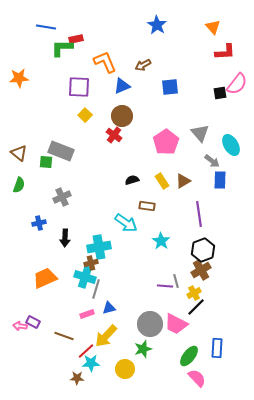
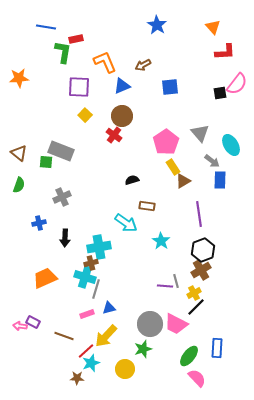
green L-shape at (62, 48): moved 1 px right, 4 px down; rotated 100 degrees clockwise
yellow rectangle at (162, 181): moved 11 px right, 14 px up
cyan star at (91, 363): rotated 18 degrees counterclockwise
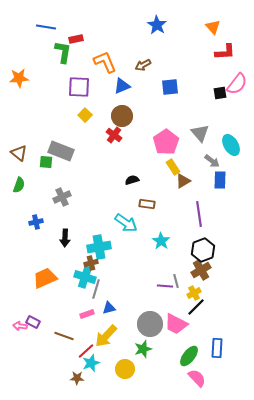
brown rectangle at (147, 206): moved 2 px up
blue cross at (39, 223): moved 3 px left, 1 px up
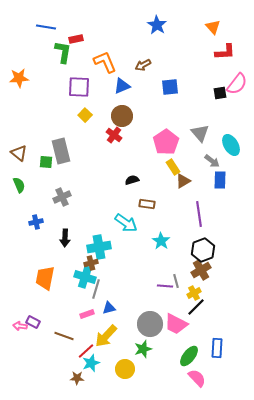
gray rectangle at (61, 151): rotated 55 degrees clockwise
green semicircle at (19, 185): rotated 42 degrees counterclockwise
orange trapezoid at (45, 278): rotated 55 degrees counterclockwise
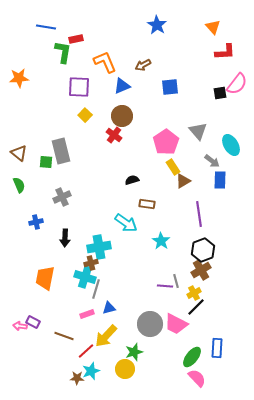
gray triangle at (200, 133): moved 2 px left, 2 px up
green star at (143, 349): moved 9 px left, 3 px down
green ellipse at (189, 356): moved 3 px right, 1 px down
cyan star at (91, 363): moved 8 px down
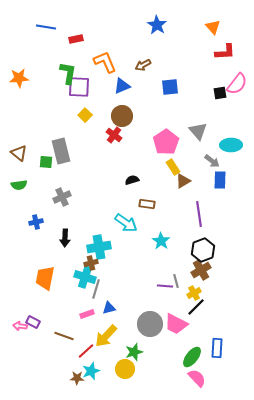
green L-shape at (63, 52): moved 5 px right, 21 px down
cyan ellipse at (231, 145): rotated 60 degrees counterclockwise
green semicircle at (19, 185): rotated 105 degrees clockwise
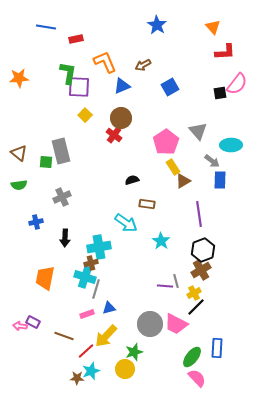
blue square at (170, 87): rotated 24 degrees counterclockwise
brown circle at (122, 116): moved 1 px left, 2 px down
